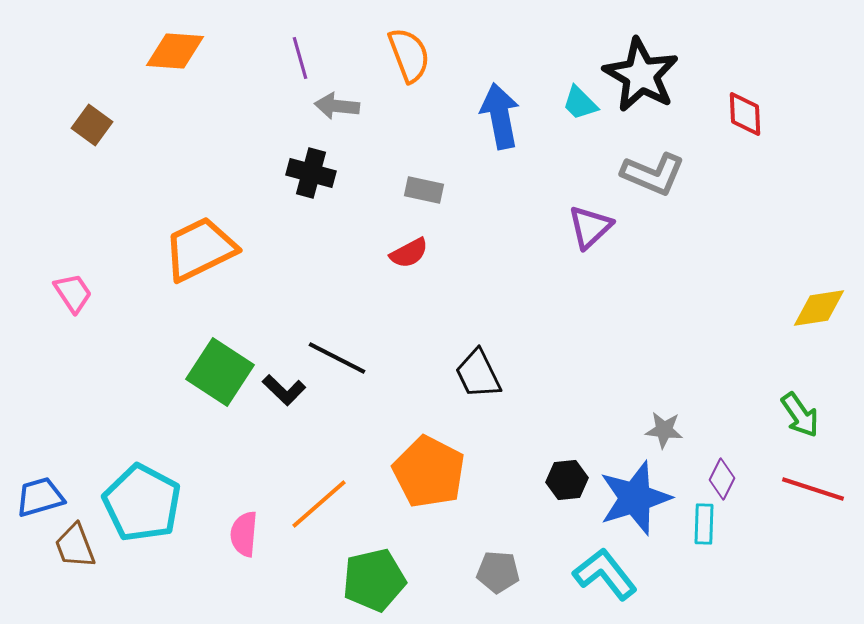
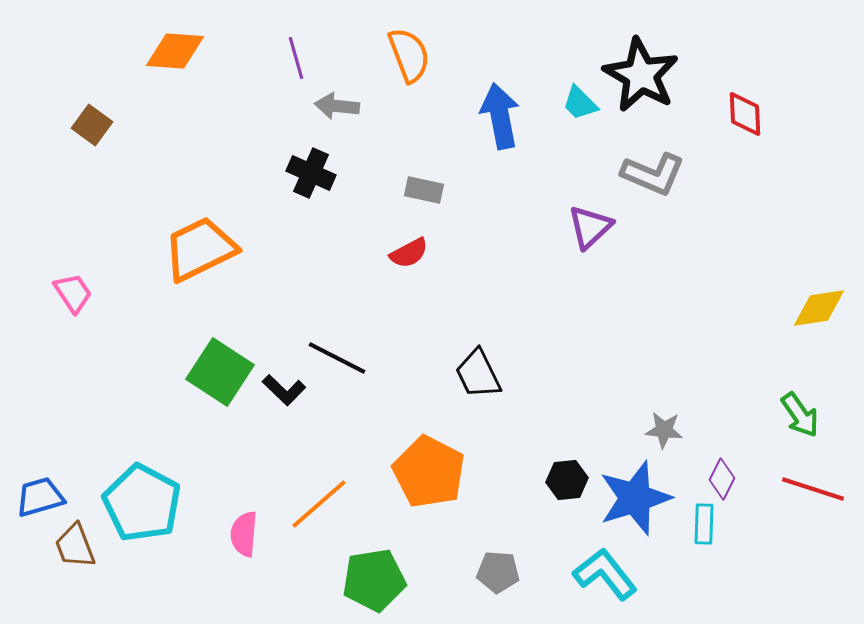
purple line: moved 4 px left
black cross: rotated 9 degrees clockwise
green pentagon: rotated 4 degrees clockwise
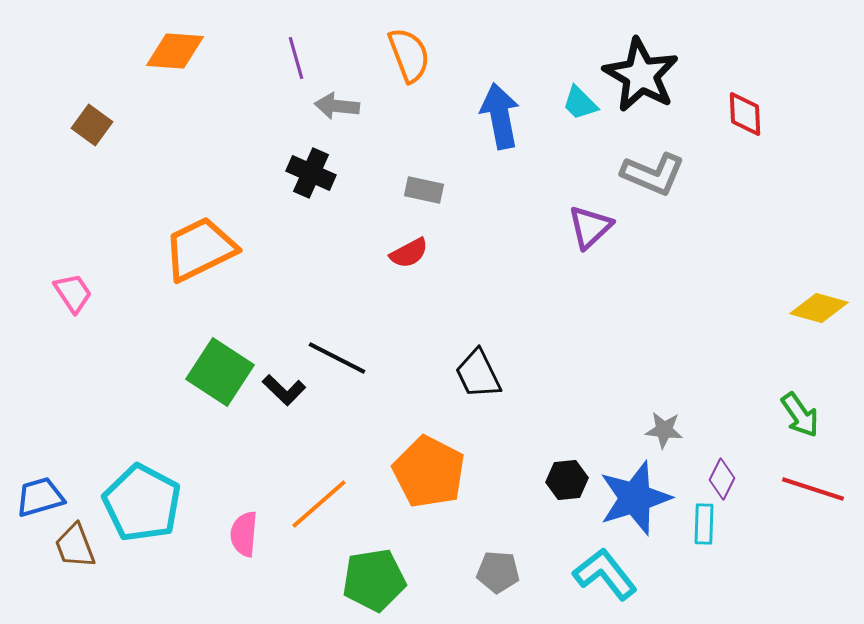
yellow diamond: rotated 24 degrees clockwise
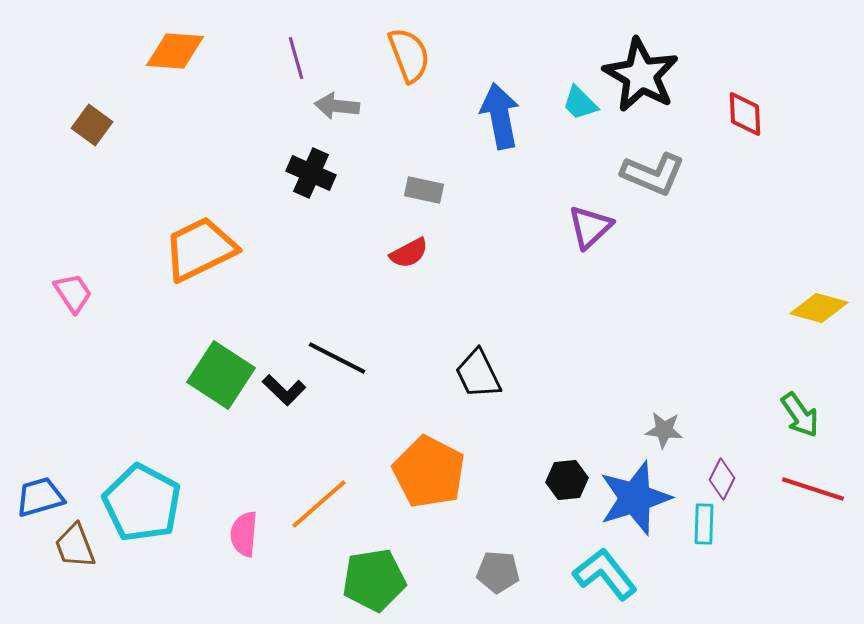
green square: moved 1 px right, 3 px down
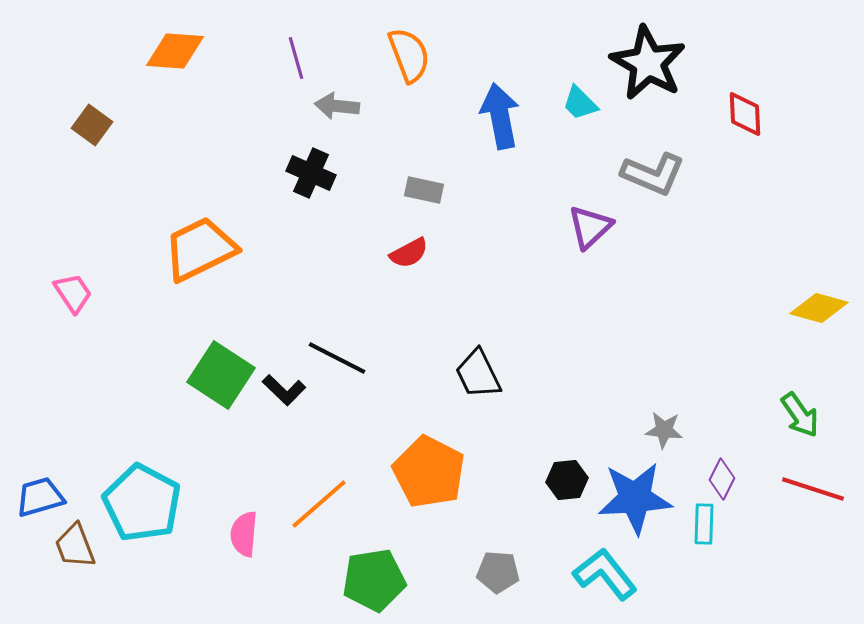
black star: moved 7 px right, 12 px up
blue star: rotated 14 degrees clockwise
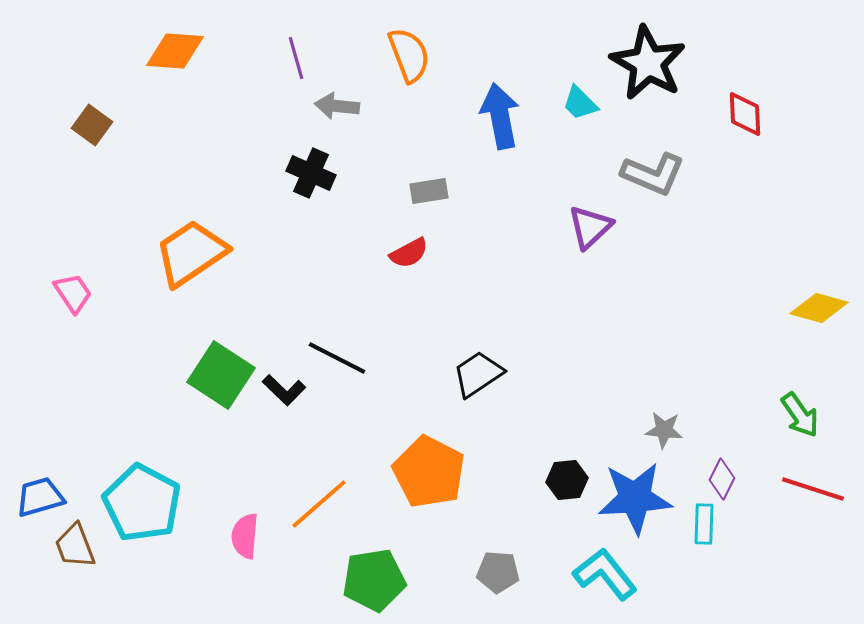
gray rectangle: moved 5 px right, 1 px down; rotated 21 degrees counterclockwise
orange trapezoid: moved 9 px left, 4 px down; rotated 8 degrees counterclockwise
black trapezoid: rotated 82 degrees clockwise
pink semicircle: moved 1 px right, 2 px down
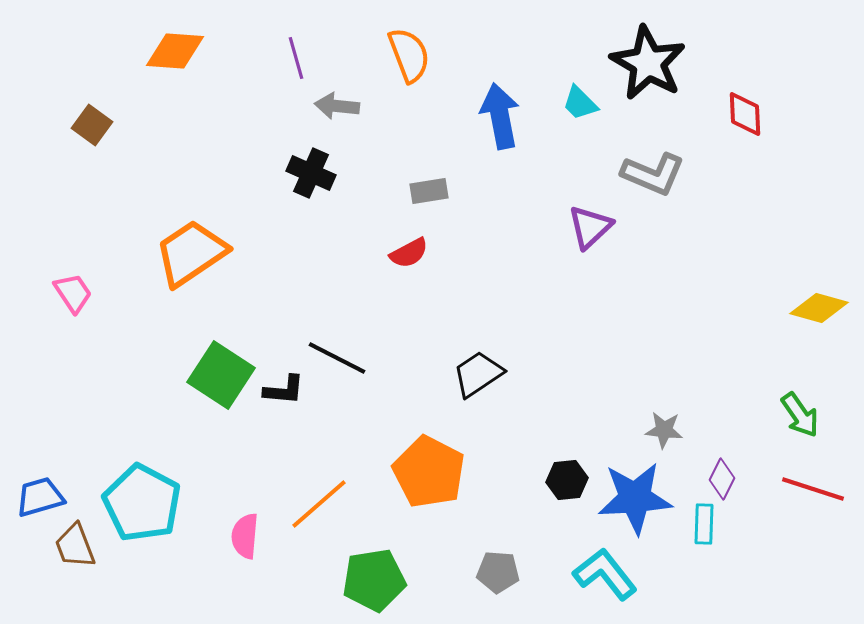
black L-shape: rotated 39 degrees counterclockwise
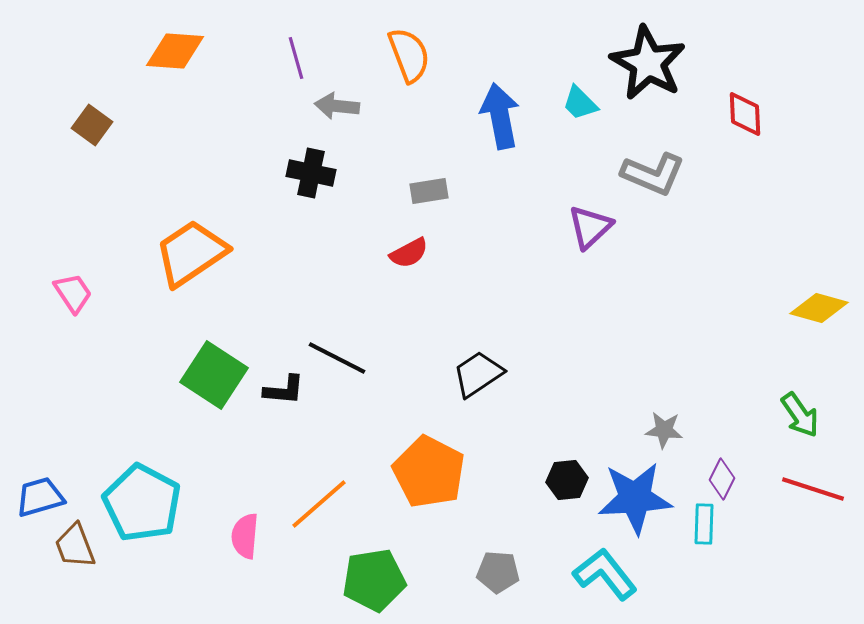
black cross: rotated 12 degrees counterclockwise
green square: moved 7 px left
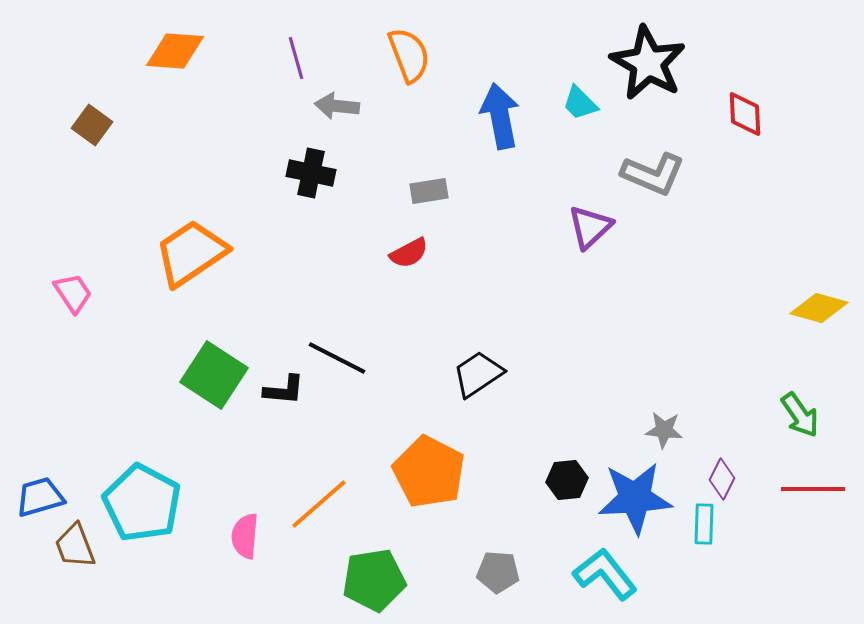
red line: rotated 18 degrees counterclockwise
